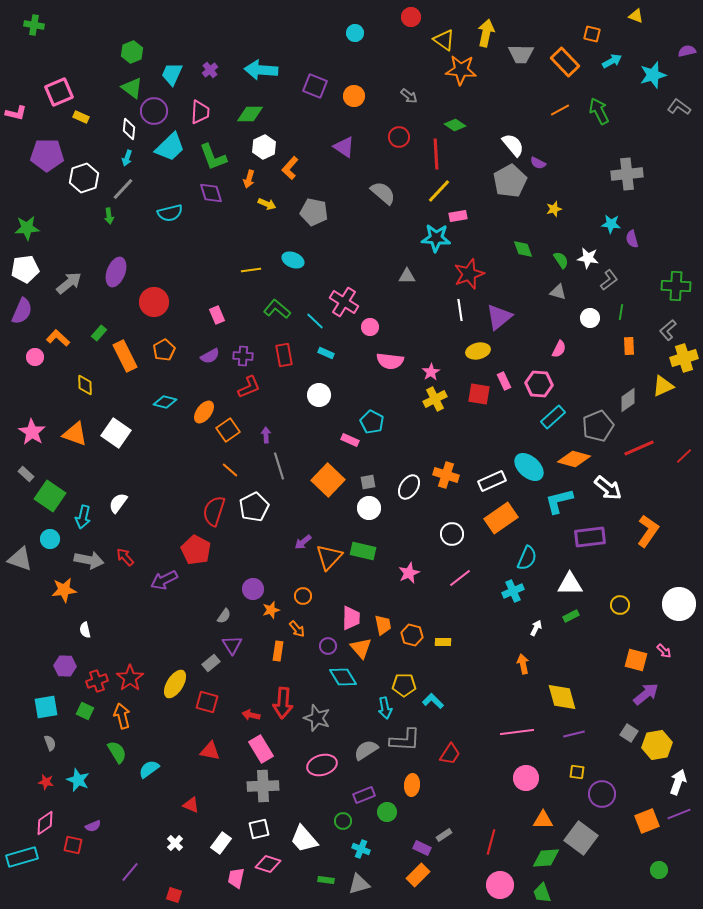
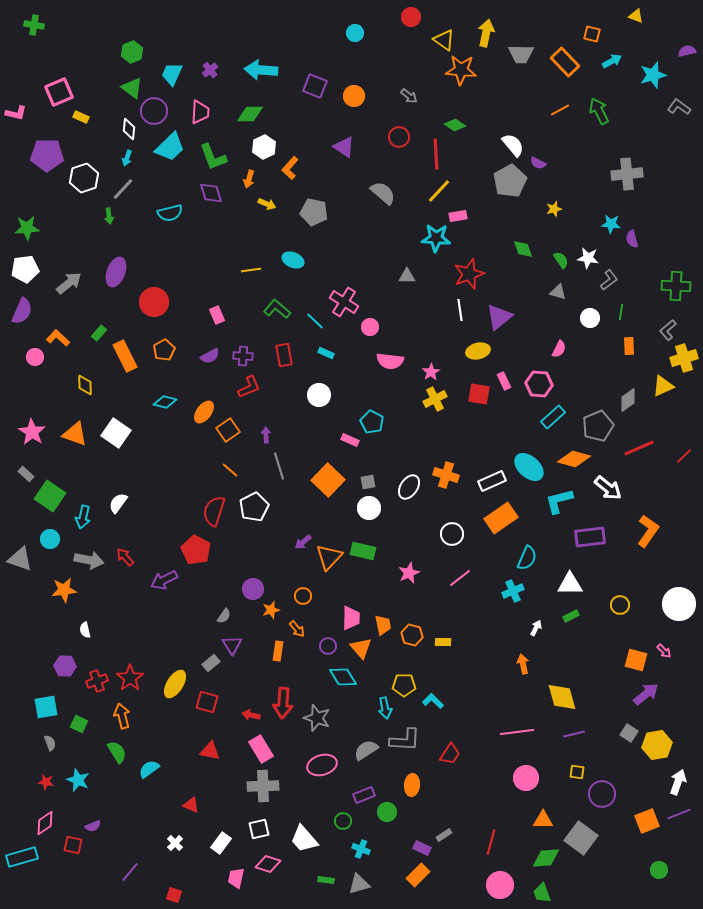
green square at (85, 711): moved 6 px left, 13 px down
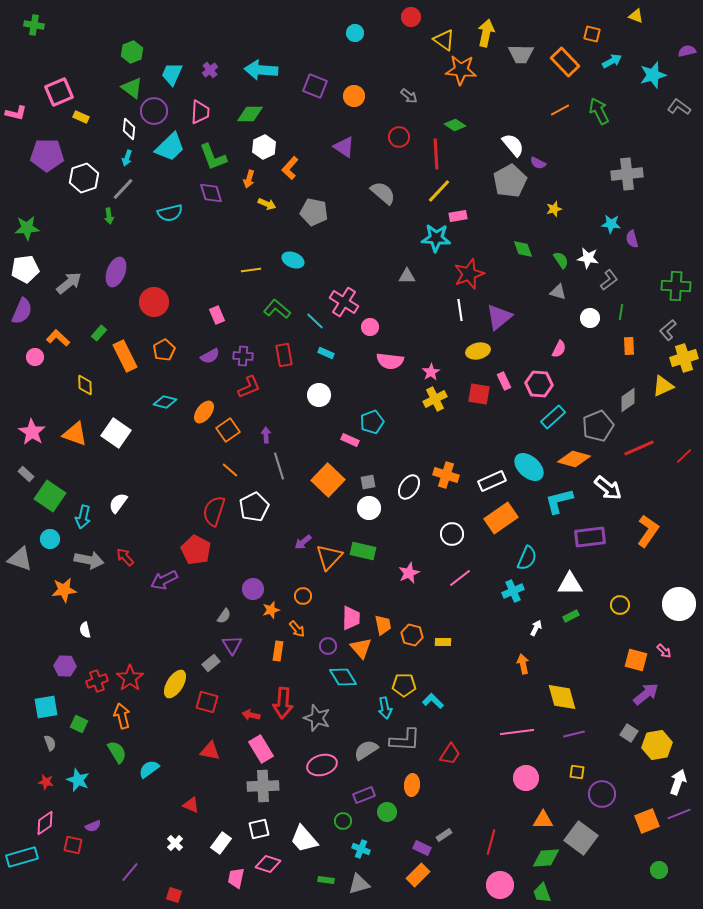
cyan pentagon at (372, 422): rotated 25 degrees clockwise
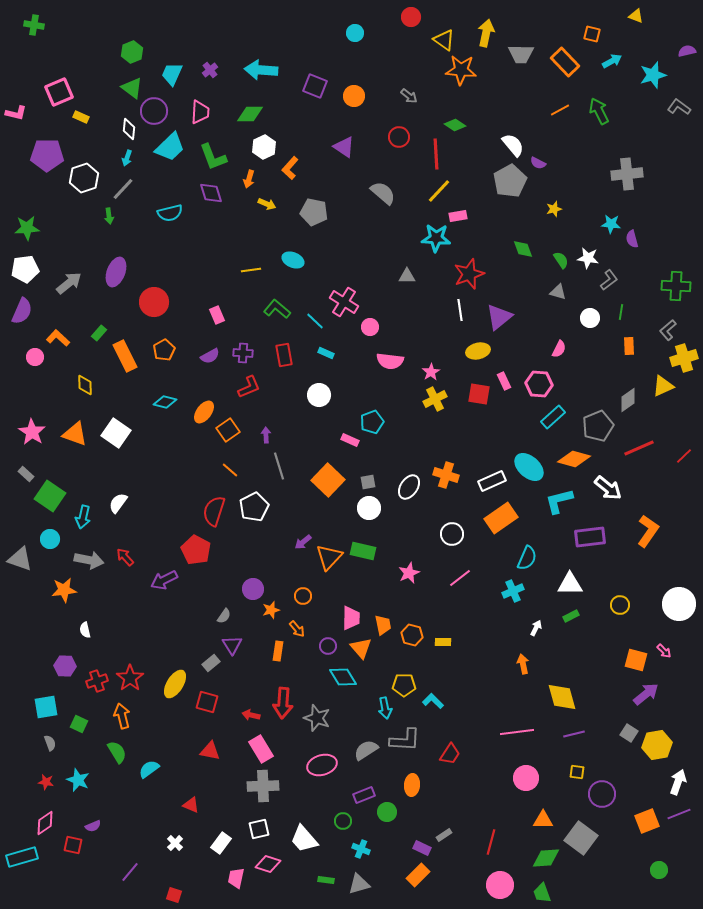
purple cross at (243, 356): moved 3 px up
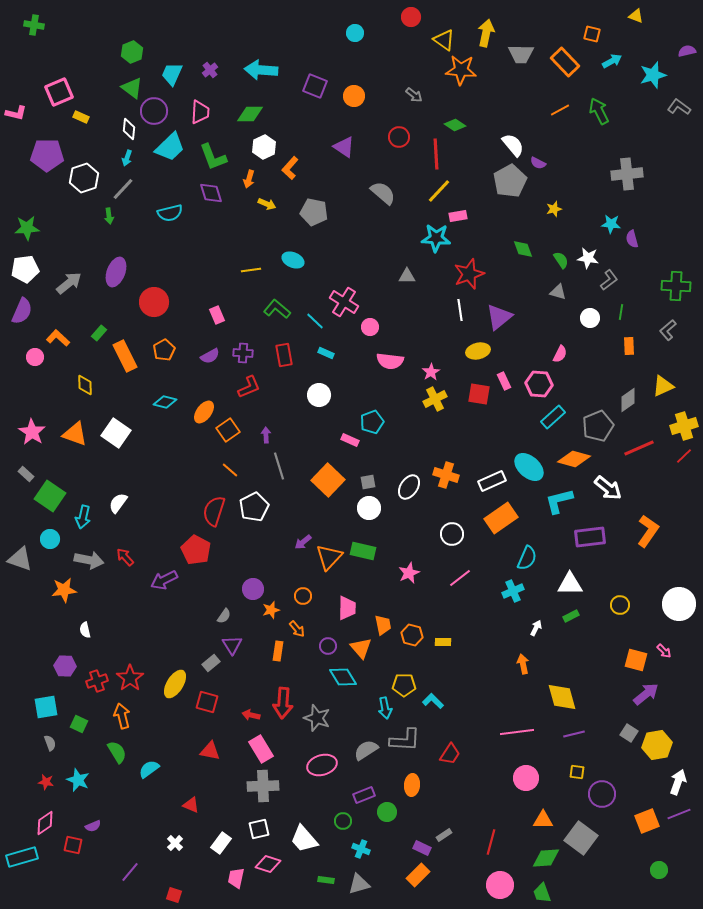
gray arrow at (409, 96): moved 5 px right, 1 px up
pink semicircle at (559, 349): moved 1 px right, 5 px down
yellow cross at (684, 358): moved 68 px down
pink trapezoid at (351, 618): moved 4 px left, 10 px up
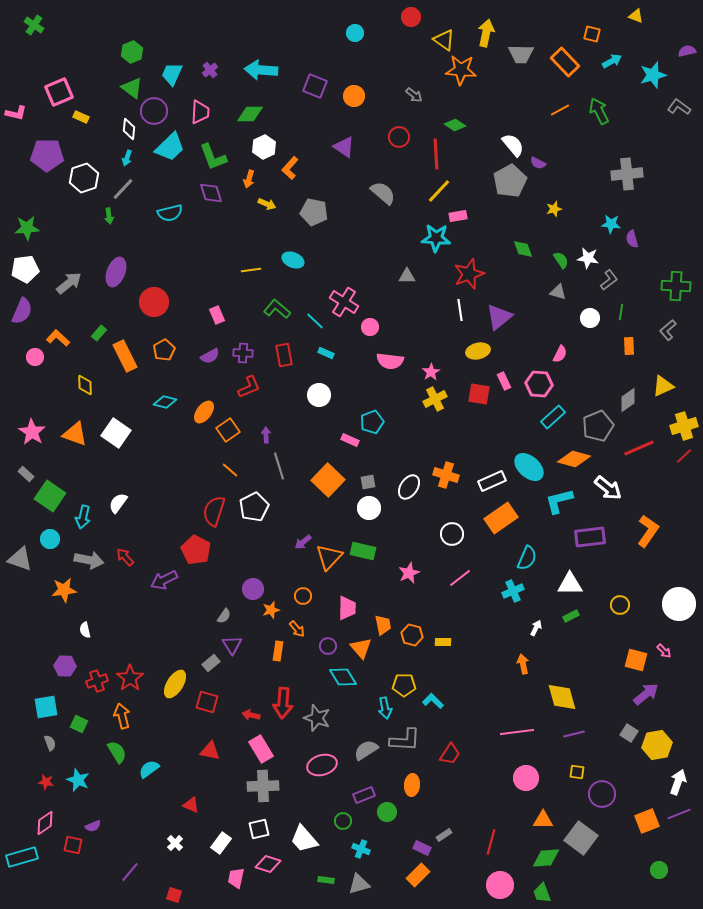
green cross at (34, 25): rotated 24 degrees clockwise
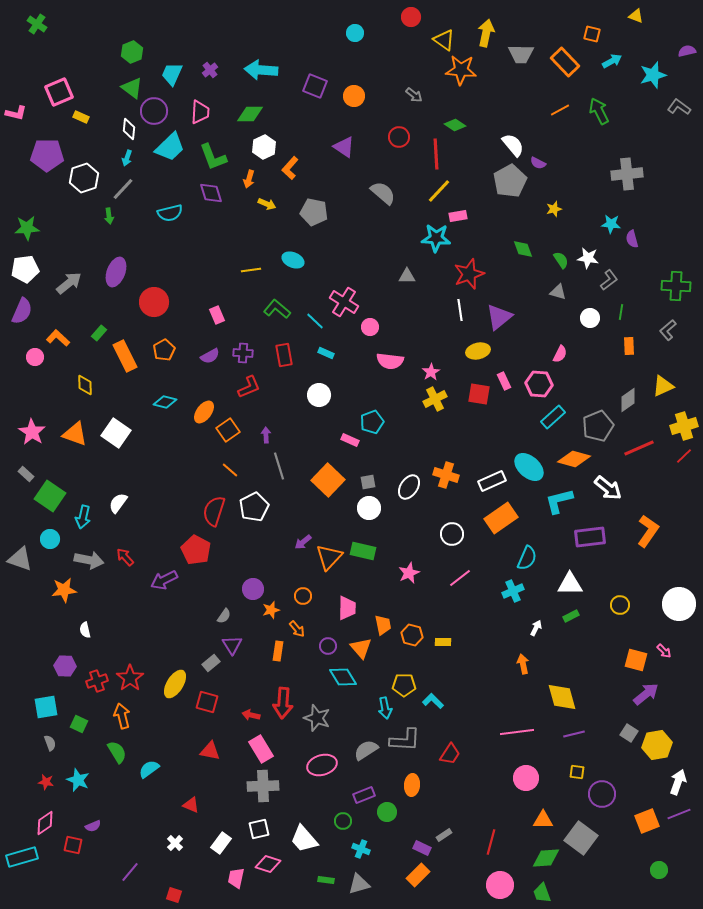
green cross at (34, 25): moved 3 px right, 1 px up
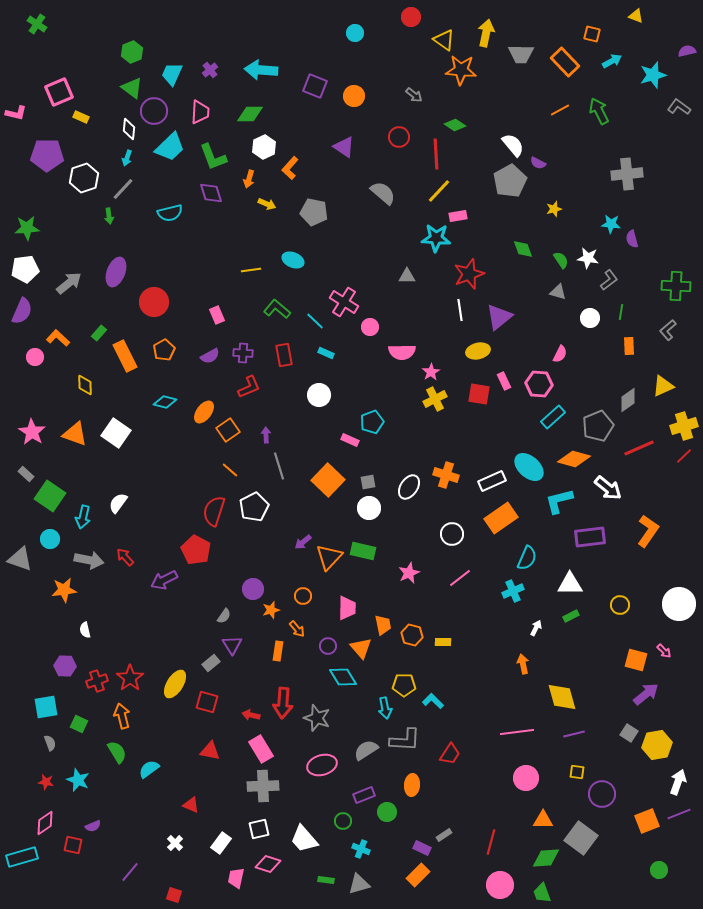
pink semicircle at (390, 361): moved 12 px right, 9 px up; rotated 8 degrees counterclockwise
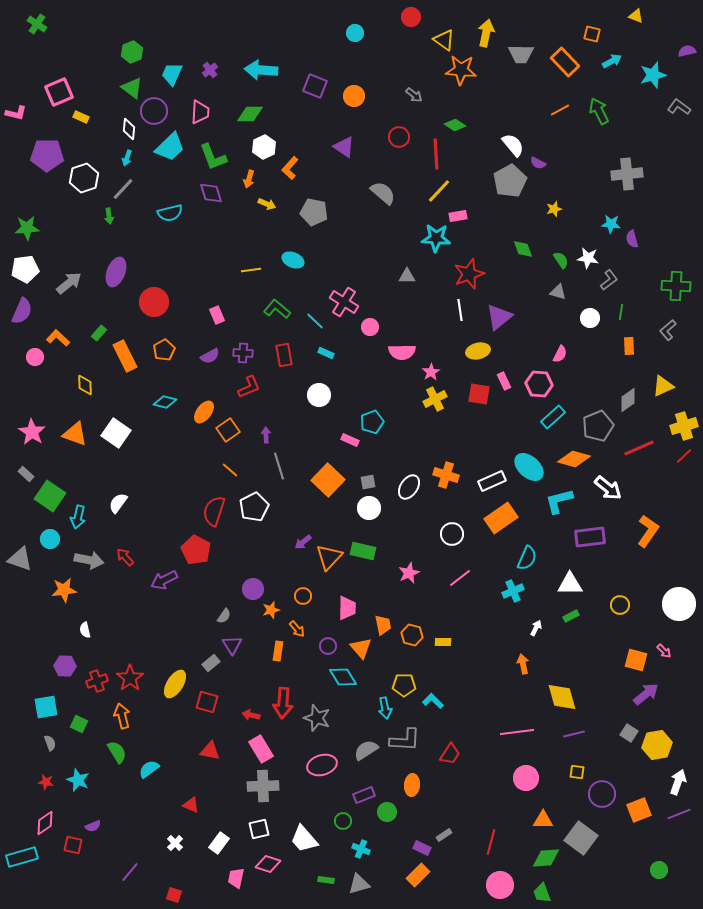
cyan arrow at (83, 517): moved 5 px left
orange square at (647, 821): moved 8 px left, 11 px up
white rectangle at (221, 843): moved 2 px left
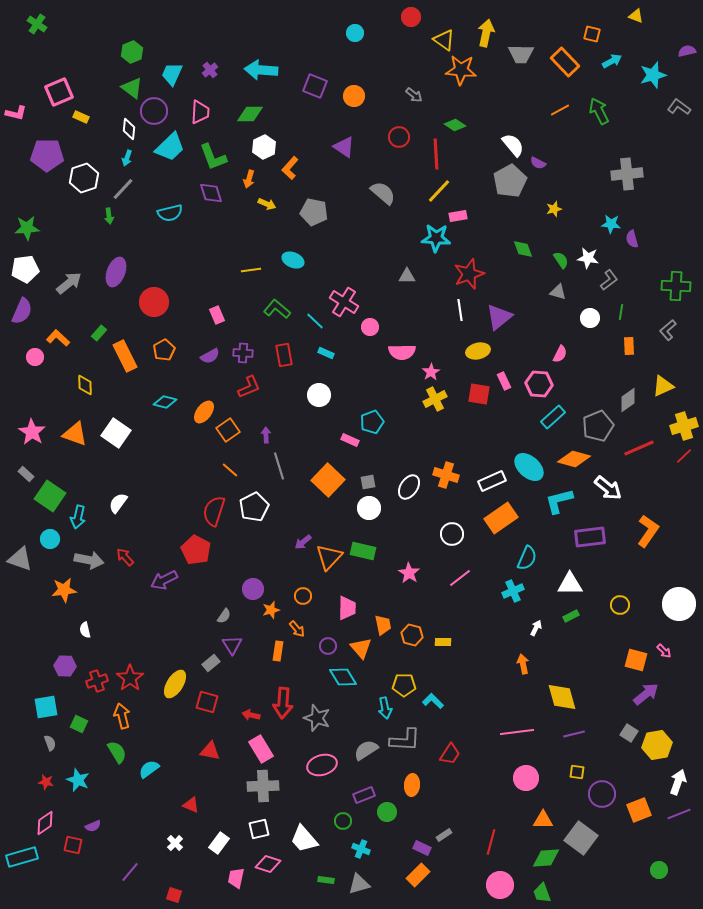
pink star at (409, 573): rotated 15 degrees counterclockwise
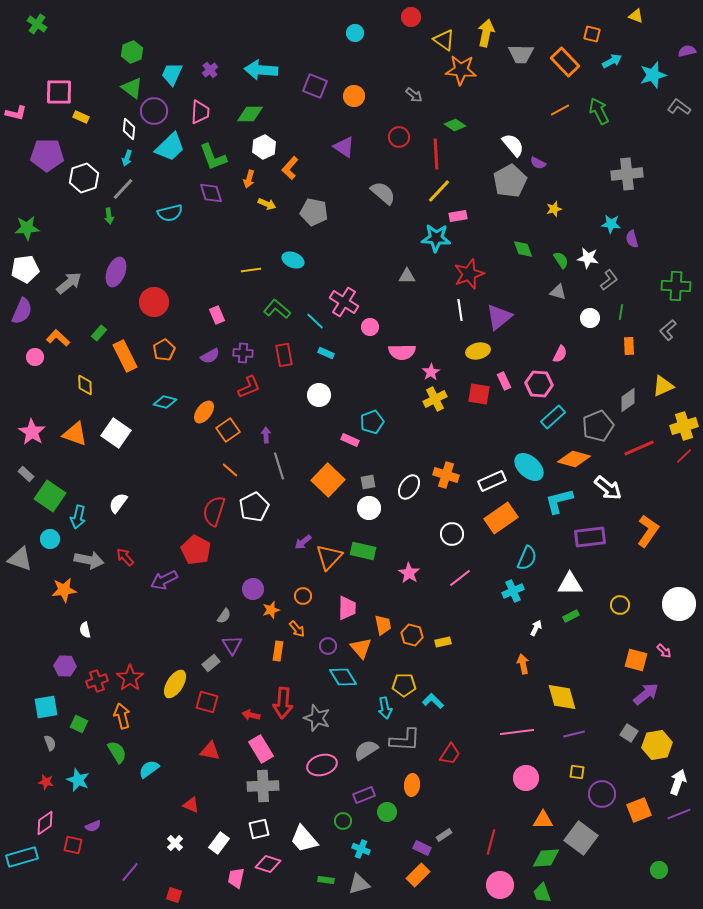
pink square at (59, 92): rotated 24 degrees clockwise
yellow rectangle at (443, 642): rotated 14 degrees counterclockwise
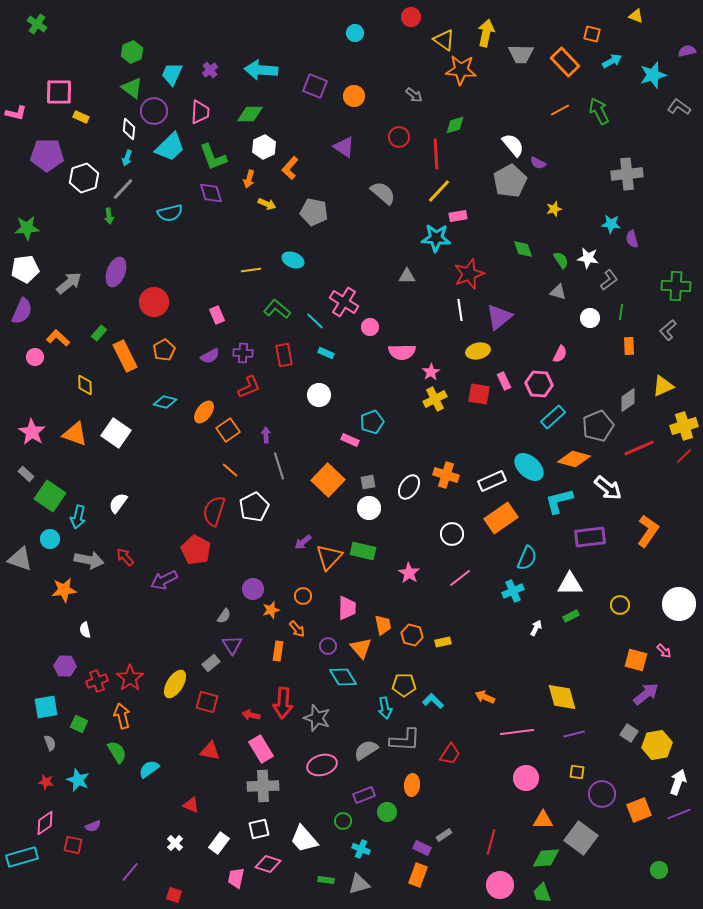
green diamond at (455, 125): rotated 50 degrees counterclockwise
orange arrow at (523, 664): moved 38 px left, 33 px down; rotated 54 degrees counterclockwise
orange rectangle at (418, 875): rotated 25 degrees counterclockwise
